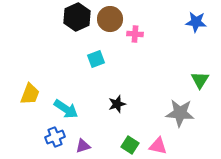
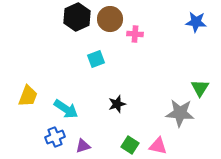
green triangle: moved 8 px down
yellow trapezoid: moved 2 px left, 2 px down
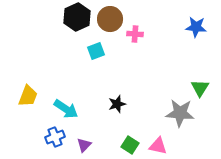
blue star: moved 5 px down
cyan square: moved 8 px up
purple triangle: moved 1 px right, 1 px up; rotated 28 degrees counterclockwise
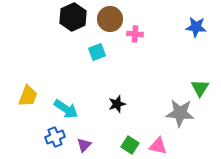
black hexagon: moved 4 px left
cyan square: moved 1 px right, 1 px down
